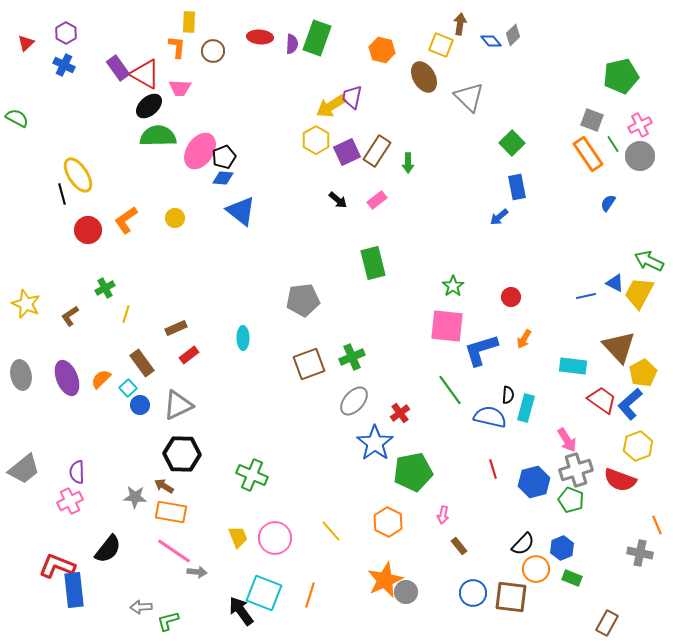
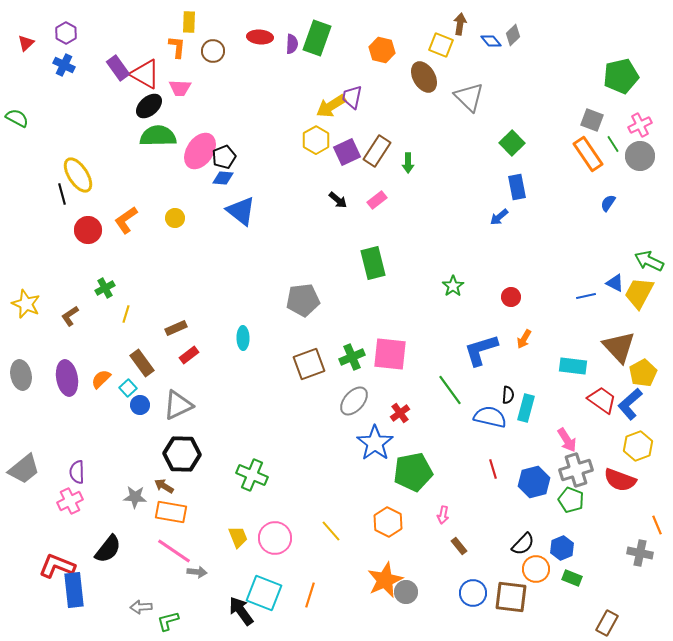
pink square at (447, 326): moved 57 px left, 28 px down
purple ellipse at (67, 378): rotated 12 degrees clockwise
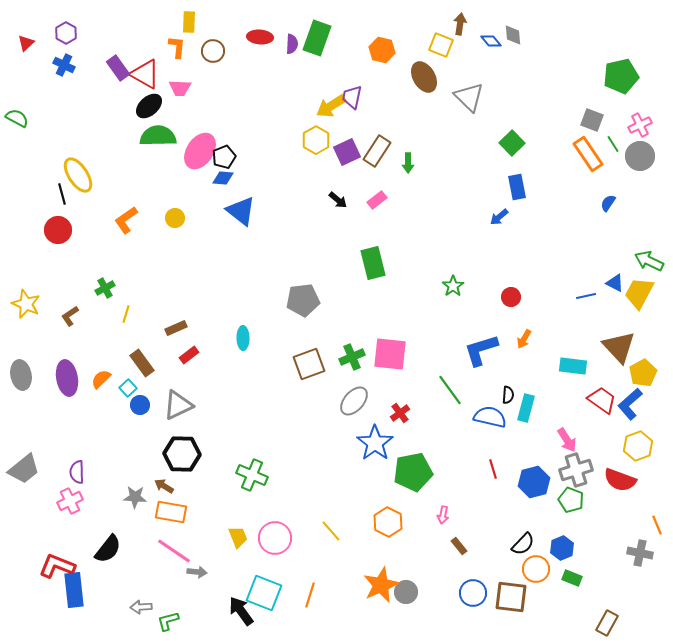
gray diamond at (513, 35): rotated 50 degrees counterclockwise
red circle at (88, 230): moved 30 px left
orange star at (385, 580): moved 4 px left, 5 px down
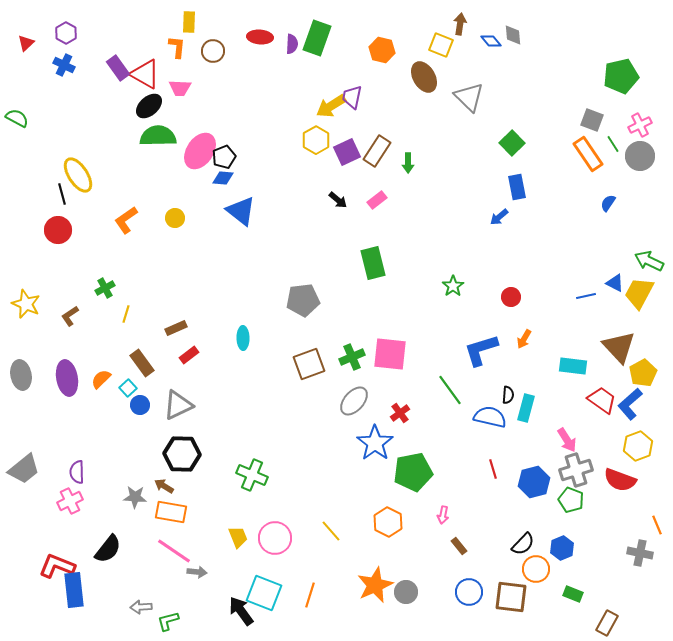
green rectangle at (572, 578): moved 1 px right, 16 px down
orange star at (381, 585): moved 6 px left
blue circle at (473, 593): moved 4 px left, 1 px up
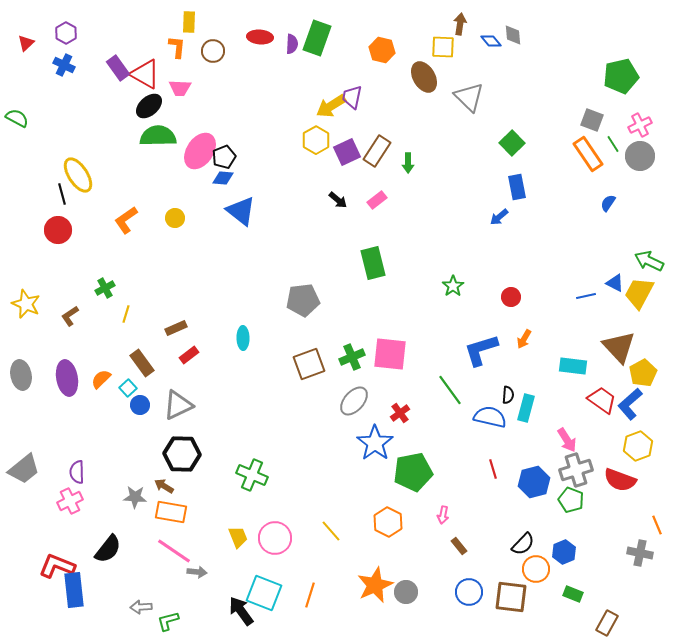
yellow square at (441, 45): moved 2 px right, 2 px down; rotated 20 degrees counterclockwise
blue hexagon at (562, 548): moved 2 px right, 4 px down
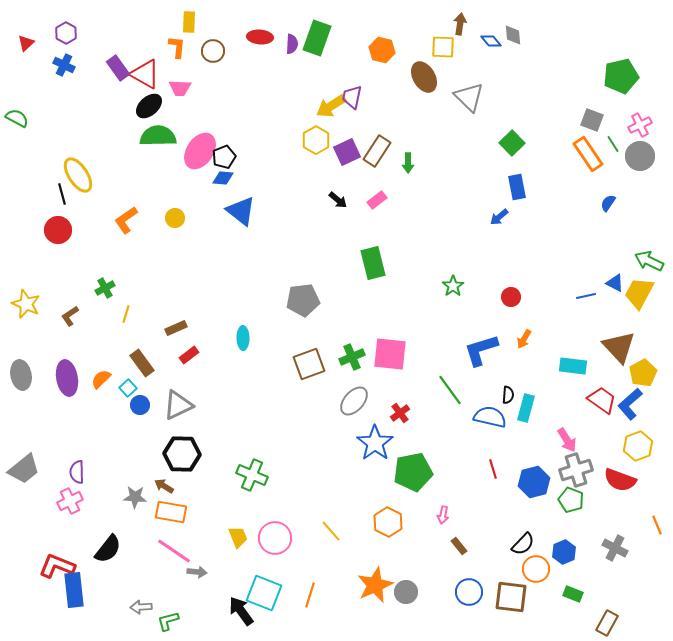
gray cross at (640, 553): moved 25 px left, 5 px up; rotated 15 degrees clockwise
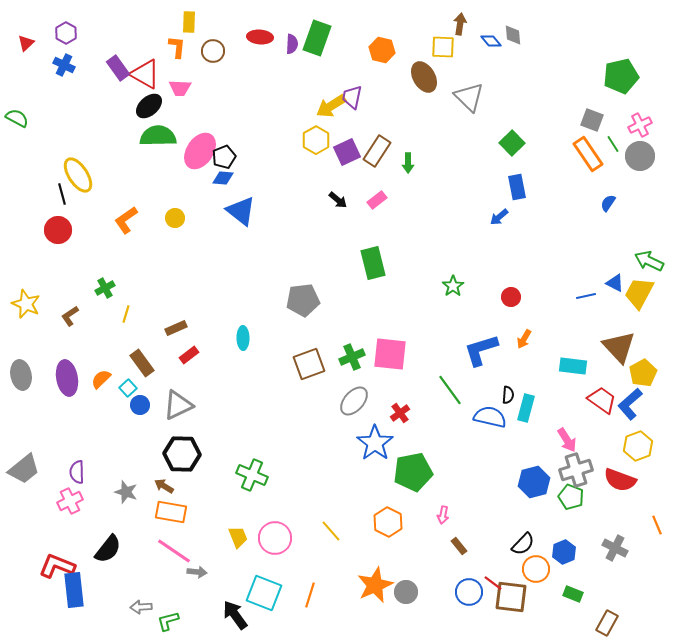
red line at (493, 469): moved 114 px down; rotated 36 degrees counterclockwise
gray star at (135, 497): moved 9 px left, 5 px up; rotated 15 degrees clockwise
green pentagon at (571, 500): moved 3 px up
black arrow at (241, 611): moved 6 px left, 4 px down
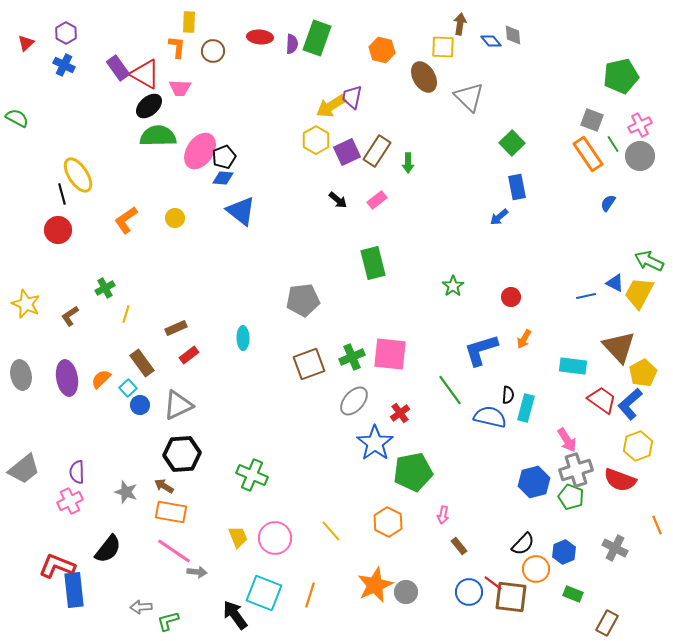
black hexagon at (182, 454): rotated 6 degrees counterclockwise
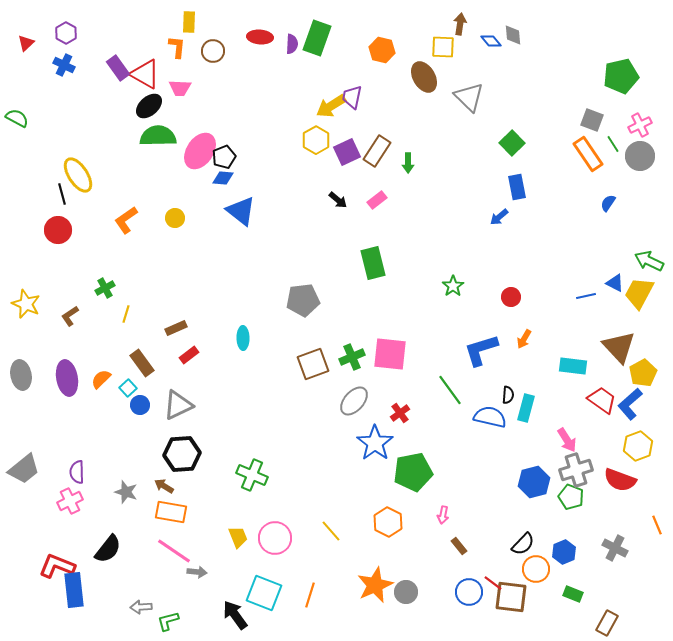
brown square at (309, 364): moved 4 px right
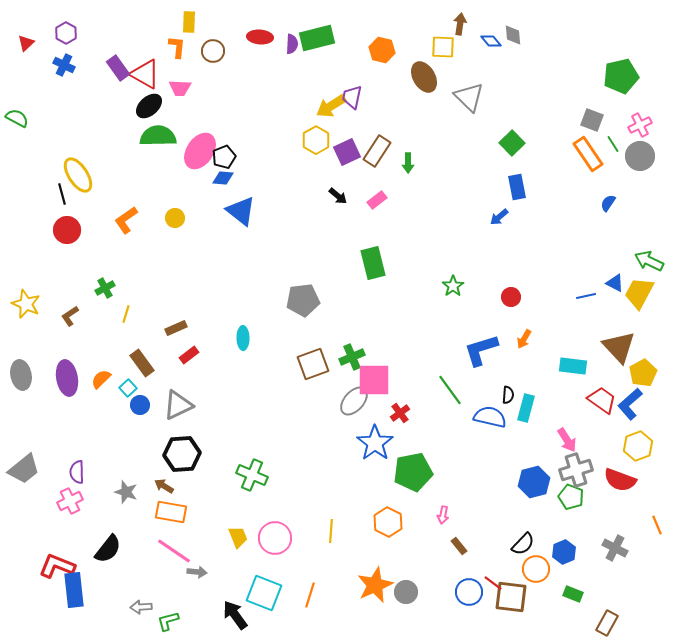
green rectangle at (317, 38): rotated 56 degrees clockwise
black arrow at (338, 200): moved 4 px up
red circle at (58, 230): moved 9 px right
pink square at (390, 354): moved 16 px left, 26 px down; rotated 6 degrees counterclockwise
yellow line at (331, 531): rotated 45 degrees clockwise
